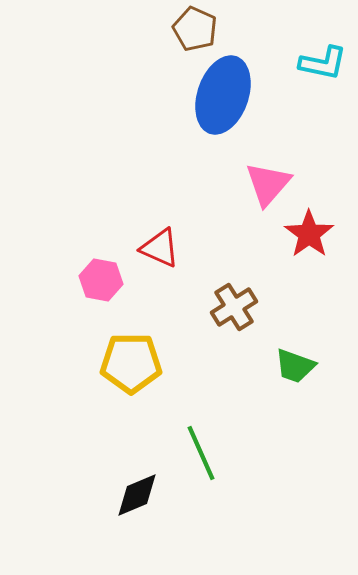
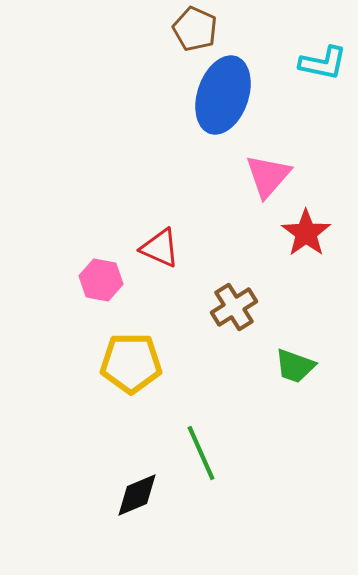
pink triangle: moved 8 px up
red star: moved 3 px left, 1 px up
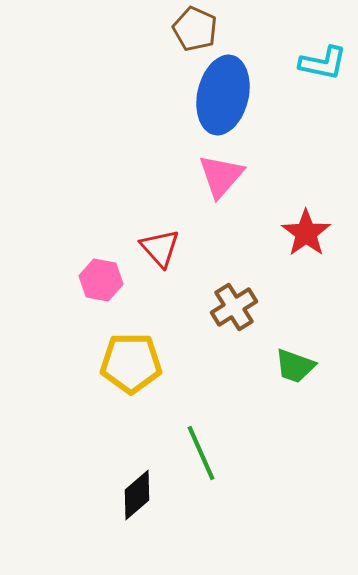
blue ellipse: rotated 6 degrees counterclockwise
pink triangle: moved 47 px left
red triangle: rotated 24 degrees clockwise
black diamond: rotated 18 degrees counterclockwise
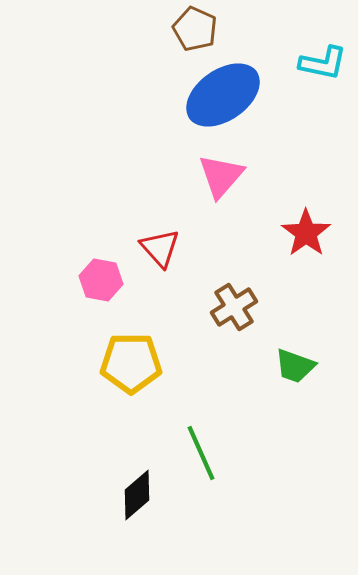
blue ellipse: rotated 42 degrees clockwise
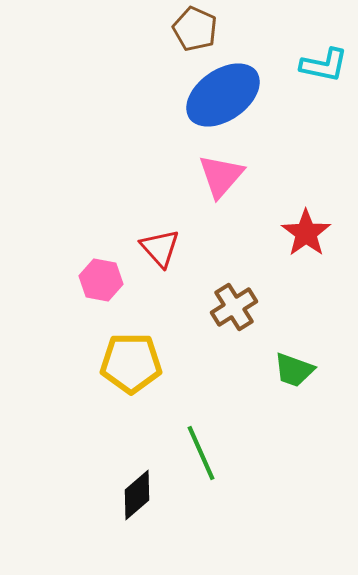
cyan L-shape: moved 1 px right, 2 px down
green trapezoid: moved 1 px left, 4 px down
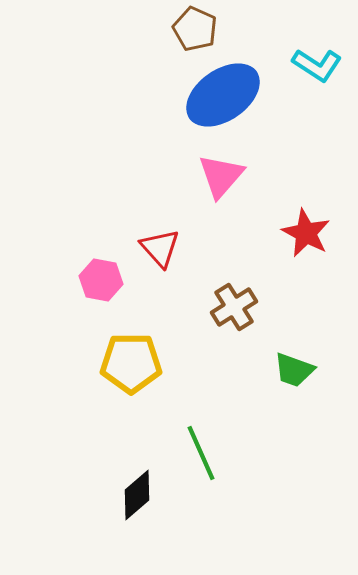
cyan L-shape: moved 7 px left; rotated 21 degrees clockwise
red star: rotated 9 degrees counterclockwise
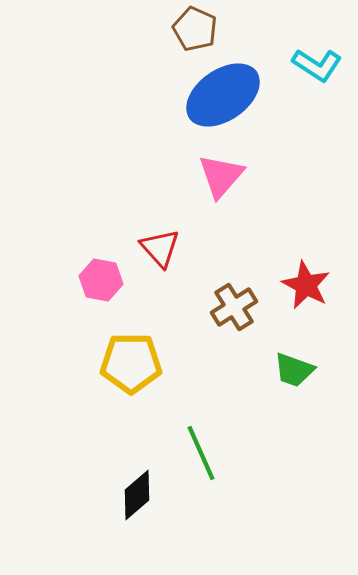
red star: moved 52 px down
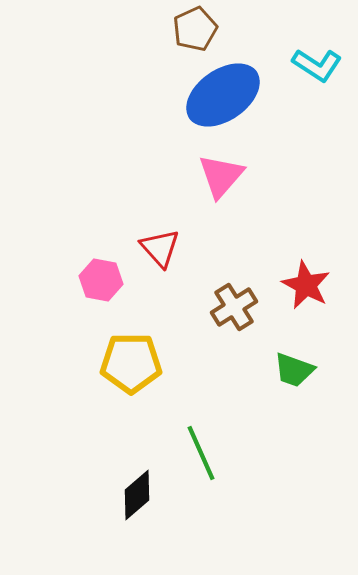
brown pentagon: rotated 24 degrees clockwise
